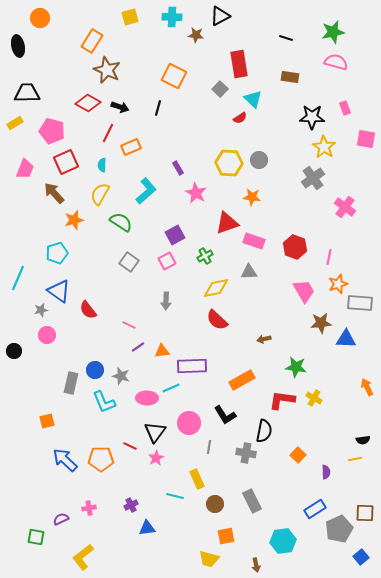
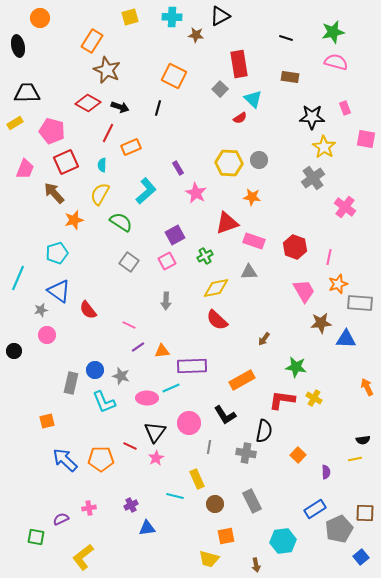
brown arrow at (264, 339): rotated 40 degrees counterclockwise
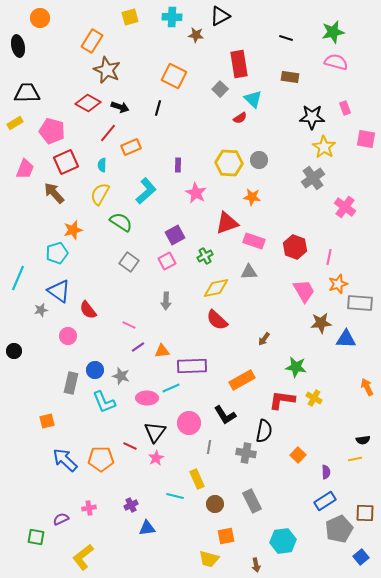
red line at (108, 133): rotated 12 degrees clockwise
purple rectangle at (178, 168): moved 3 px up; rotated 32 degrees clockwise
orange star at (74, 220): moved 1 px left, 10 px down
pink circle at (47, 335): moved 21 px right, 1 px down
blue rectangle at (315, 509): moved 10 px right, 8 px up
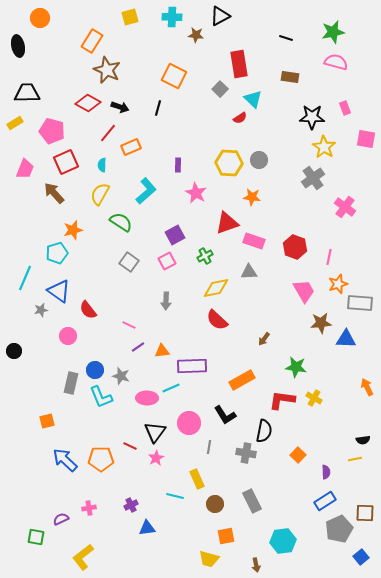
cyan line at (18, 278): moved 7 px right
cyan L-shape at (104, 402): moved 3 px left, 5 px up
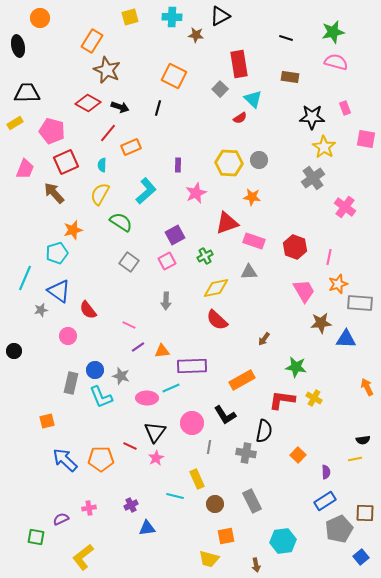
pink star at (196, 193): rotated 20 degrees clockwise
pink circle at (189, 423): moved 3 px right
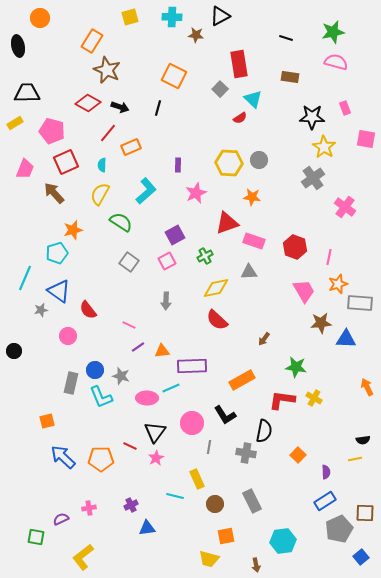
blue arrow at (65, 460): moved 2 px left, 3 px up
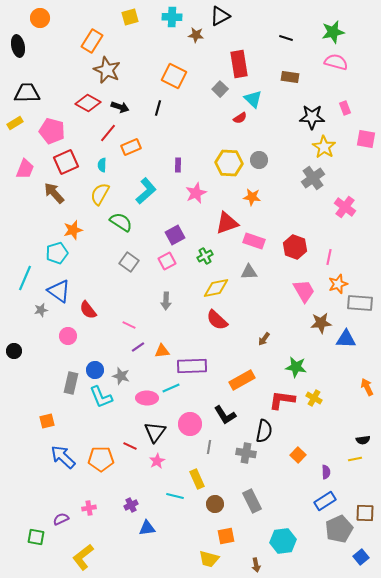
pink circle at (192, 423): moved 2 px left, 1 px down
pink star at (156, 458): moved 1 px right, 3 px down
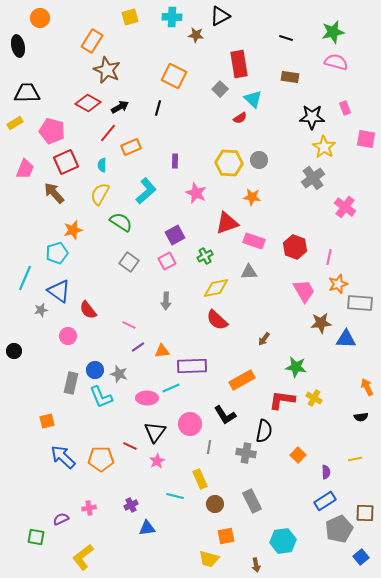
black arrow at (120, 107): rotated 48 degrees counterclockwise
purple rectangle at (178, 165): moved 3 px left, 4 px up
pink star at (196, 193): rotated 25 degrees counterclockwise
gray star at (121, 376): moved 2 px left, 2 px up
black semicircle at (363, 440): moved 2 px left, 23 px up
yellow rectangle at (197, 479): moved 3 px right
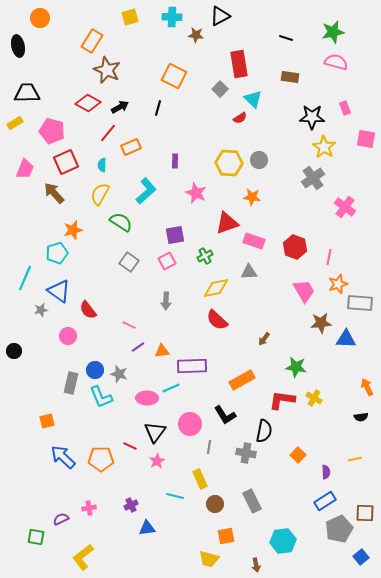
purple square at (175, 235): rotated 18 degrees clockwise
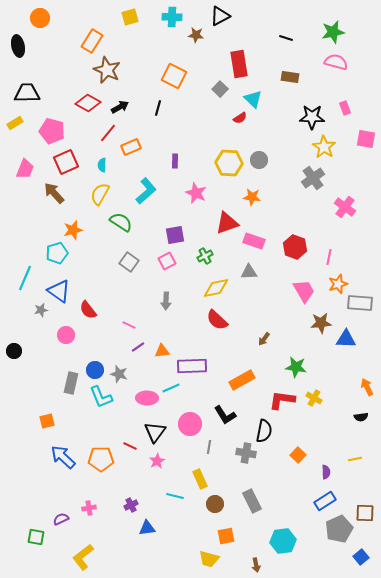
pink circle at (68, 336): moved 2 px left, 1 px up
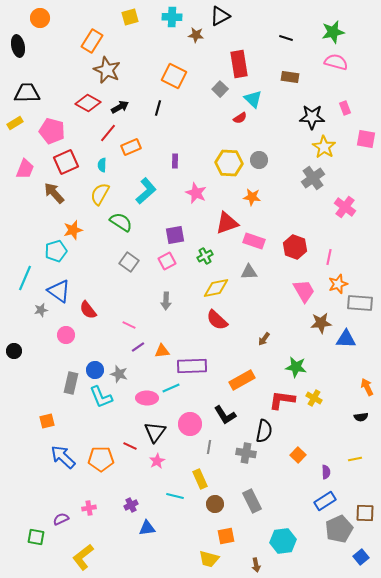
cyan pentagon at (57, 253): moved 1 px left, 2 px up
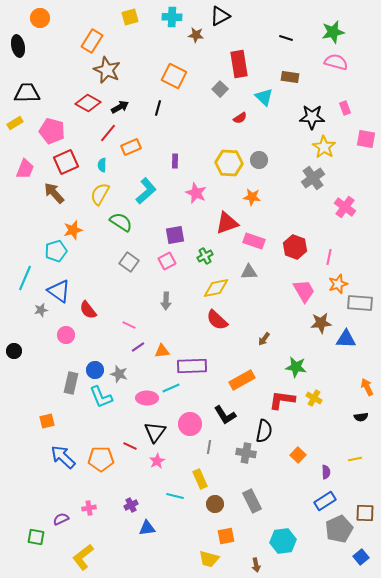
cyan triangle at (253, 99): moved 11 px right, 2 px up
